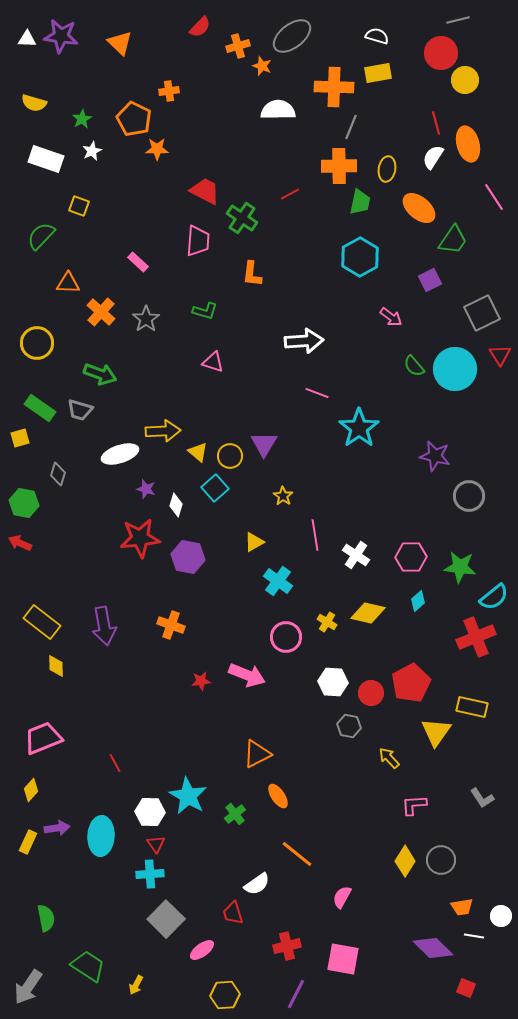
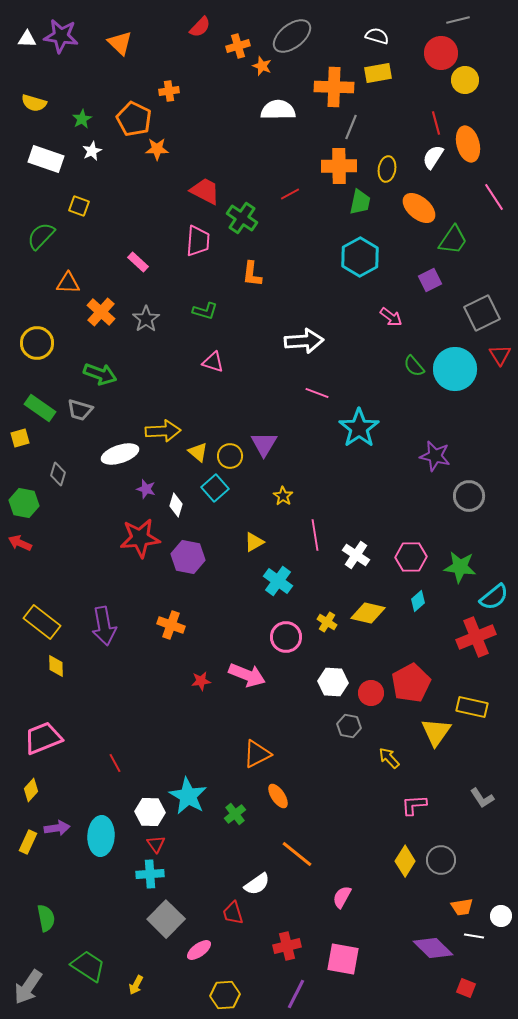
pink ellipse at (202, 950): moved 3 px left
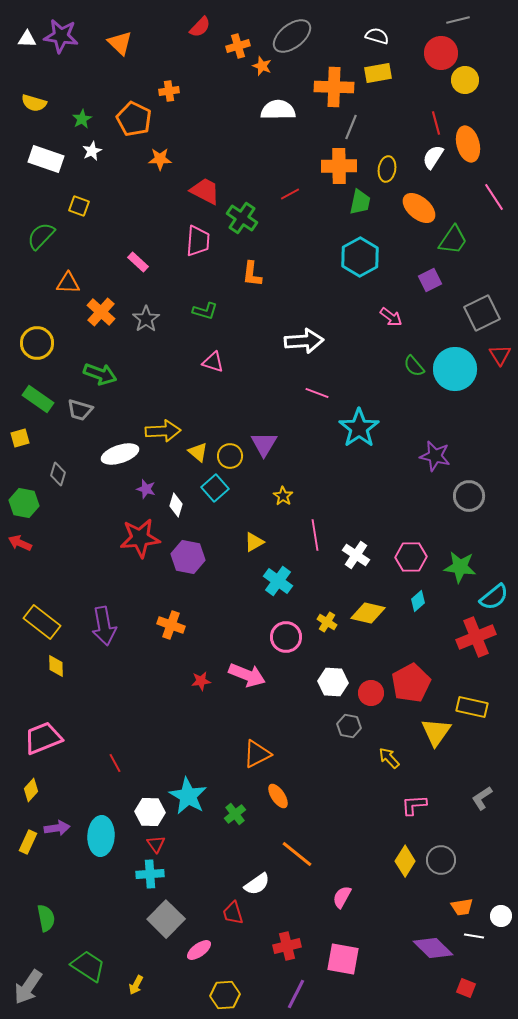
orange star at (157, 149): moved 3 px right, 10 px down
green rectangle at (40, 408): moved 2 px left, 9 px up
gray L-shape at (482, 798): rotated 90 degrees clockwise
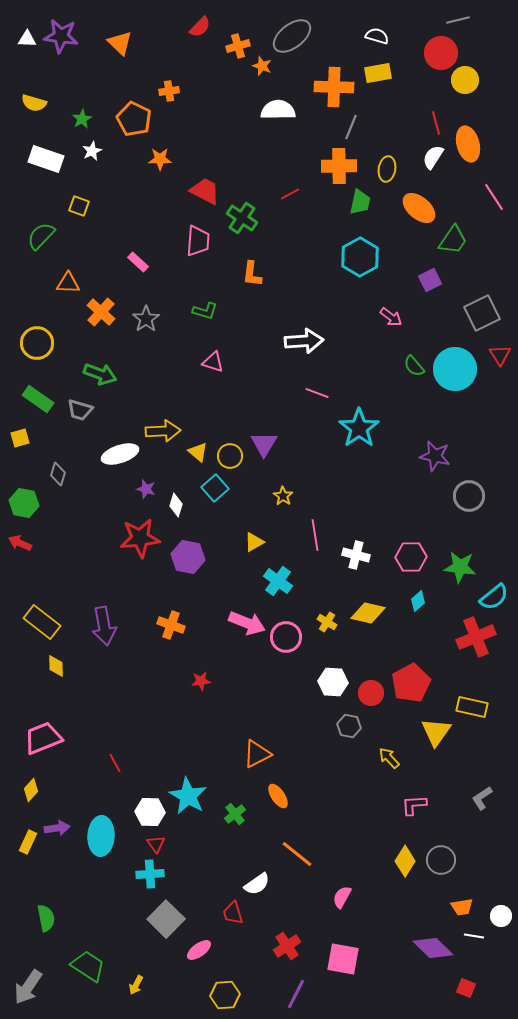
white cross at (356, 555): rotated 20 degrees counterclockwise
pink arrow at (247, 675): moved 52 px up
red cross at (287, 946): rotated 20 degrees counterclockwise
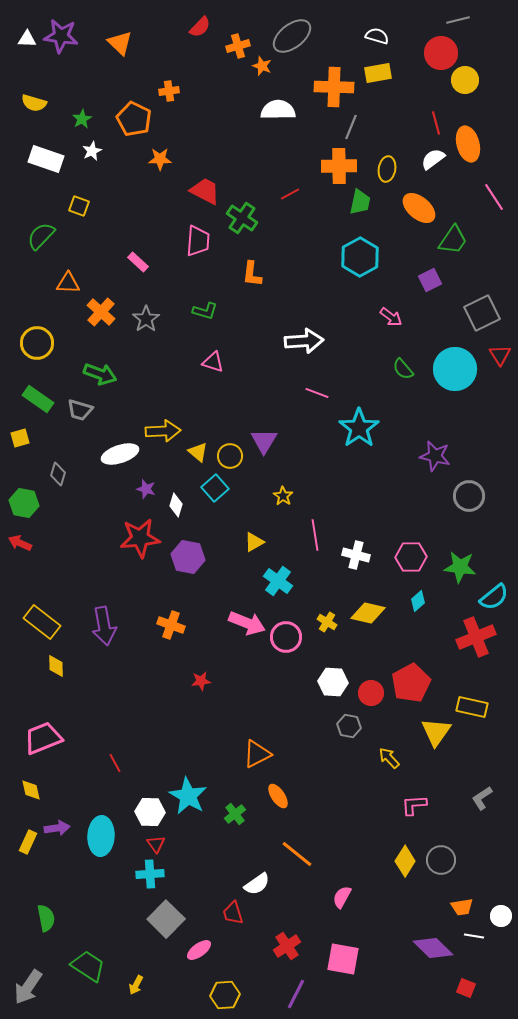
white semicircle at (433, 157): moved 2 px down; rotated 20 degrees clockwise
green semicircle at (414, 366): moved 11 px left, 3 px down
purple triangle at (264, 444): moved 3 px up
yellow diamond at (31, 790): rotated 55 degrees counterclockwise
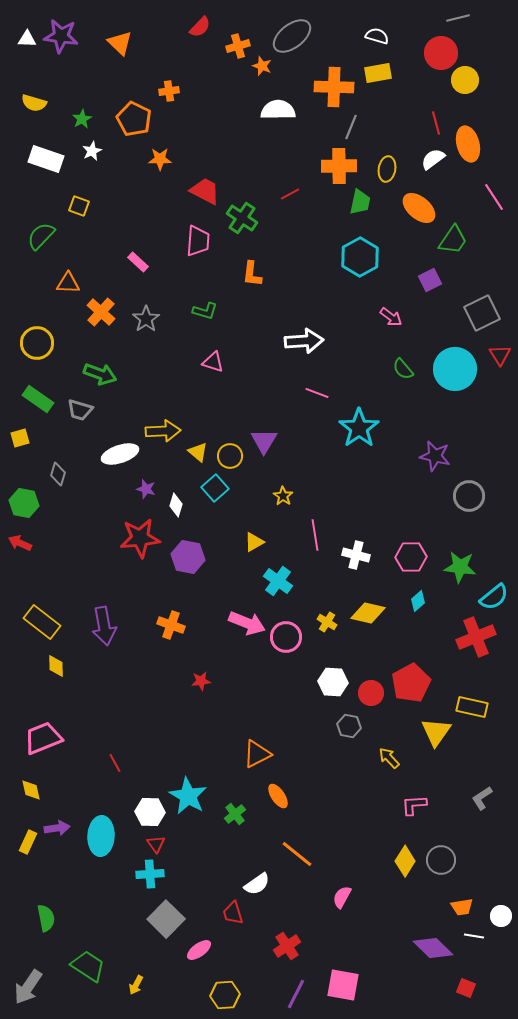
gray line at (458, 20): moved 2 px up
pink square at (343, 959): moved 26 px down
